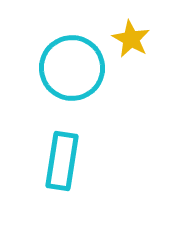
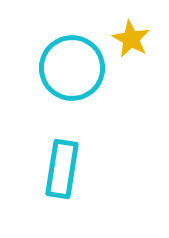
cyan rectangle: moved 8 px down
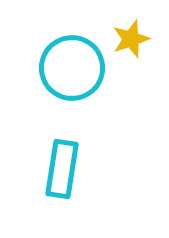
yellow star: rotated 24 degrees clockwise
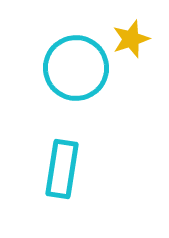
cyan circle: moved 4 px right
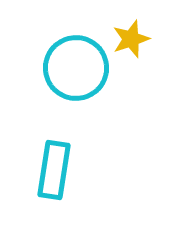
cyan rectangle: moved 8 px left, 1 px down
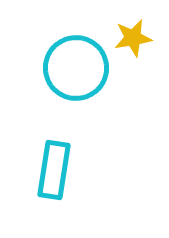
yellow star: moved 2 px right, 1 px up; rotated 9 degrees clockwise
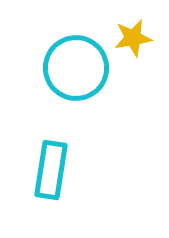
cyan rectangle: moved 3 px left
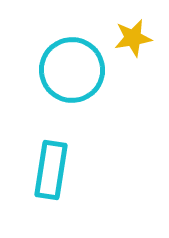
cyan circle: moved 4 px left, 2 px down
